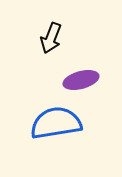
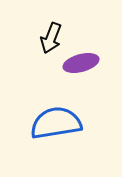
purple ellipse: moved 17 px up
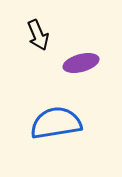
black arrow: moved 13 px left, 3 px up; rotated 44 degrees counterclockwise
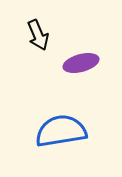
blue semicircle: moved 5 px right, 8 px down
